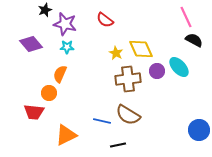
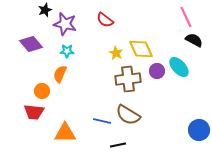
cyan star: moved 4 px down
orange circle: moved 7 px left, 2 px up
orange triangle: moved 1 px left, 2 px up; rotated 25 degrees clockwise
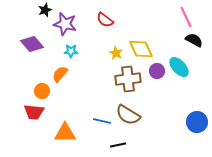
purple diamond: moved 1 px right
cyan star: moved 4 px right
orange semicircle: rotated 18 degrees clockwise
blue circle: moved 2 px left, 8 px up
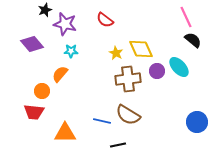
black semicircle: moved 1 px left; rotated 12 degrees clockwise
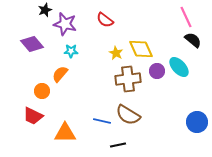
red trapezoid: moved 1 px left, 4 px down; rotated 20 degrees clockwise
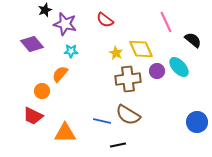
pink line: moved 20 px left, 5 px down
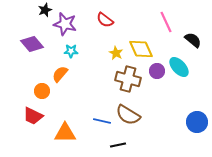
brown cross: rotated 20 degrees clockwise
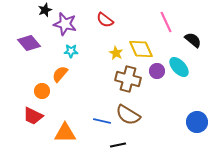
purple diamond: moved 3 px left, 1 px up
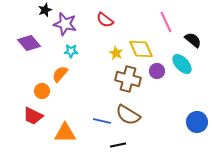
cyan ellipse: moved 3 px right, 3 px up
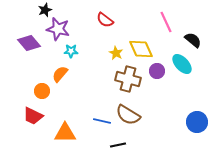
purple star: moved 7 px left, 5 px down
